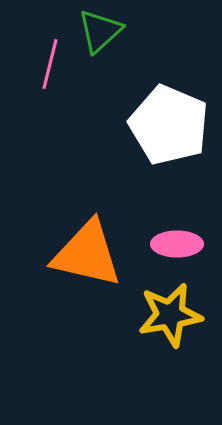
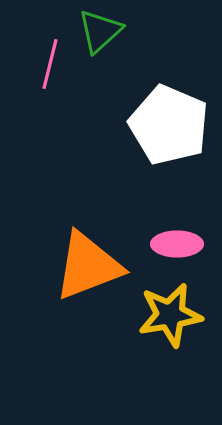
orange triangle: moved 1 px right, 12 px down; rotated 34 degrees counterclockwise
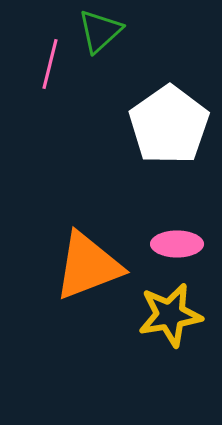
white pentagon: rotated 14 degrees clockwise
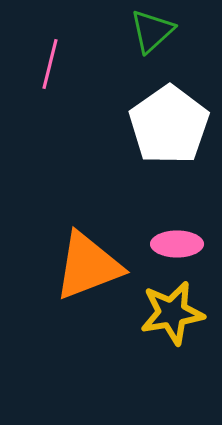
green triangle: moved 52 px right
yellow star: moved 2 px right, 2 px up
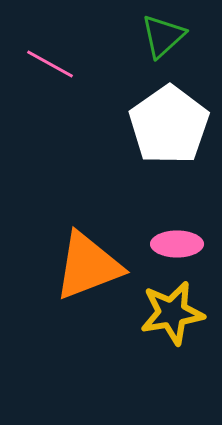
green triangle: moved 11 px right, 5 px down
pink line: rotated 75 degrees counterclockwise
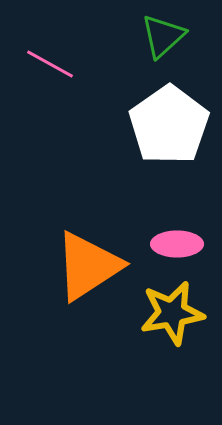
orange triangle: rotated 12 degrees counterclockwise
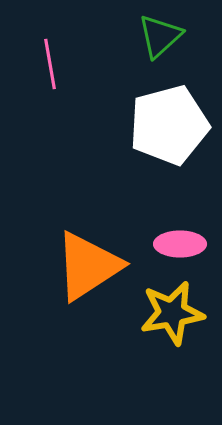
green triangle: moved 3 px left
pink line: rotated 51 degrees clockwise
white pentagon: rotated 20 degrees clockwise
pink ellipse: moved 3 px right
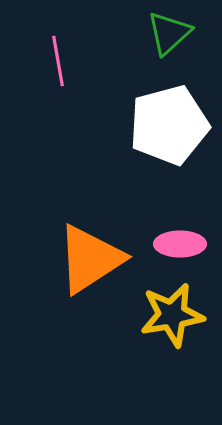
green triangle: moved 9 px right, 3 px up
pink line: moved 8 px right, 3 px up
orange triangle: moved 2 px right, 7 px up
yellow star: moved 2 px down
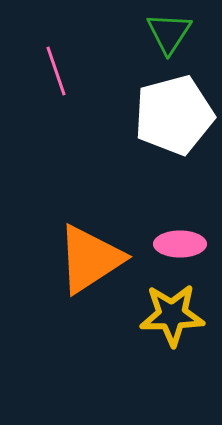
green triangle: rotated 15 degrees counterclockwise
pink line: moved 2 px left, 10 px down; rotated 9 degrees counterclockwise
white pentagon: moved 5 px right, 10 px up
yellow star: rotated 8 degrees clockwise
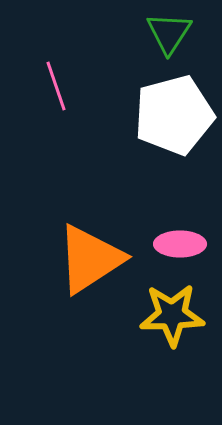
pink line: moved 15 px down
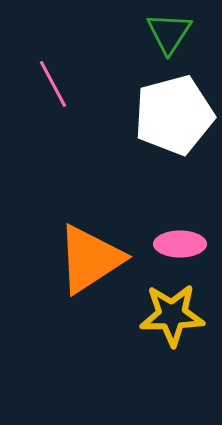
pink line: moved 3 px left, 2 px up; rotated 9 degrees counterclockwise
